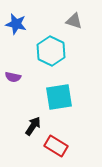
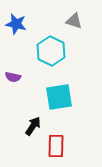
red rectangle: rotated 60 degrees clockwise
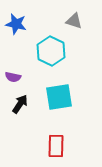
black arrow: moved 13 px left, 22 px up
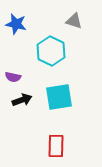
black arrow: moved 2 px right, 4 px up; rotated 36 degrees clockwise
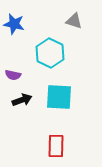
blue star: moved 2 px left
cyan hexagon: moved 1 px left, 2 px down
purple semicircle: moved 2 px up
cyan square: rotated 12 degrees clockwise
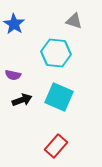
blue star: rotated 20 degrees clockwise
cyan hexagon: moved 6 px right; rotated 20 degrees counterclockwise
cyan square: rotated 20 degrees clockwise
red rectangle: rotated 40 degrees clockwise
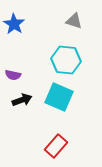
cyan hexagon: moved 10 px right, 7 px down
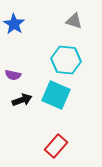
cyan square: moved 3 px left, 2 px up
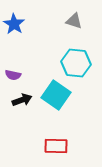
cyan hexagon: moved 10 px right, 3 px down
cyan square: rotated 12 degrees clockwise
red rectangle: rotated 50 degrees clockwise
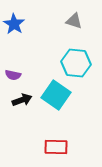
red rectangle: moved 1 px down
